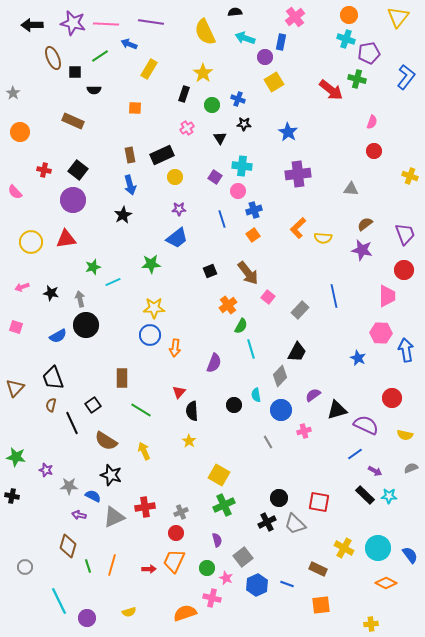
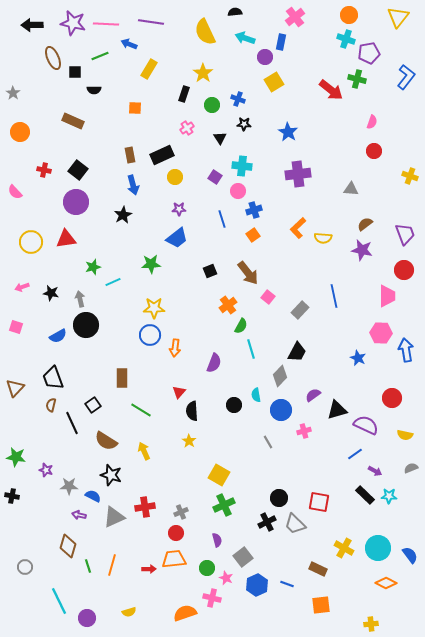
green line at (100, 56): rotated 12 degrees clockwise
blue arrow at (130, 185): moved 3 px right
purple circle at (73, 200): moved 3 px right, 2 px down
orange trapezoid at (174, 561): moved 2 px up; rotated 60 degrees clockwise
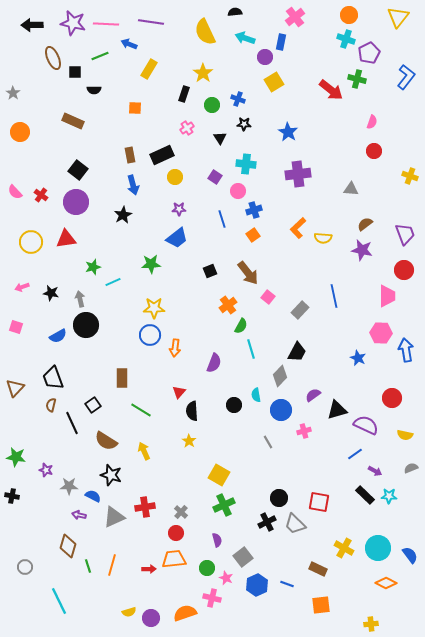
purple pentagon at (369, 53): rotated 15 degrees counterclockwise
cyan cross at (242, 166): moved 4 px right, 2 px up
red cross at (44, 170): moved 3 px left, 25 px down; rotated 24 degrees clockwise
gray cross at (181, 512): rotated 24 degrees counterclockwise
purple circle at (87, 618): moved 64 px right
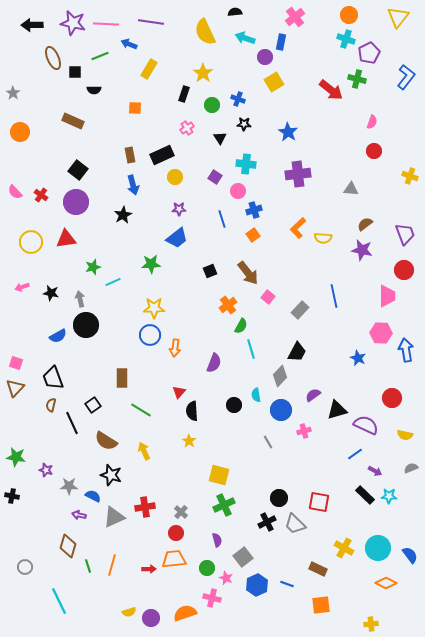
pink square at (16, 327): moved 36 px down
yellow square at (219, 475): rotated 15 degrees counterclockwise
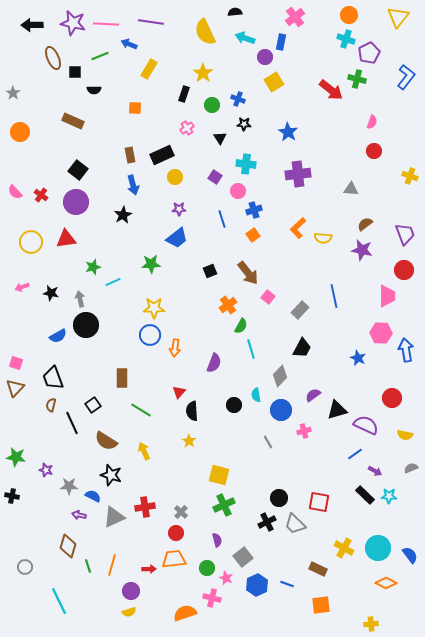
black trapezoid at (297, 352): moved 5 px right, 4 px up
purple circle at (151, 618): moved 20 px left, 27 px up
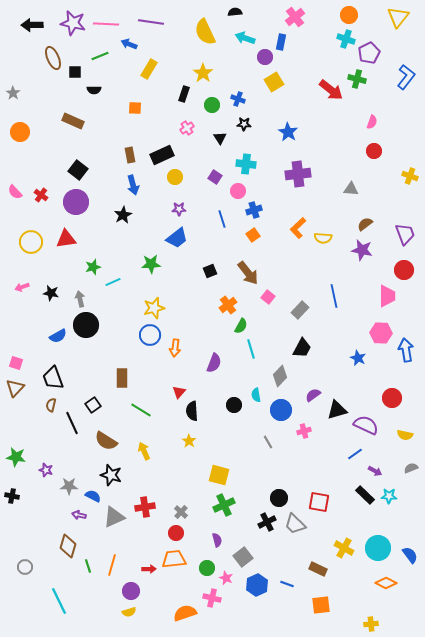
yellow star at (154, 308): rotated 15 degrees counterclockwise
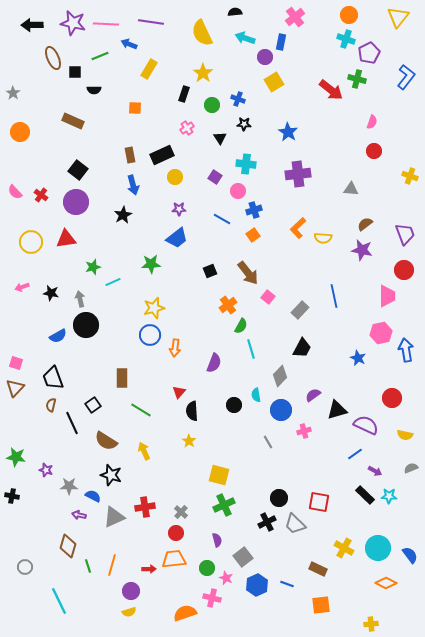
yellow semicircle at (205, 32): moved 3 px left, 1 px down
blue line at (222, 219): rotated 42 degrees counterclockwise
pink hexagon at (381, 333): rotated 15 degrees counterclockwise
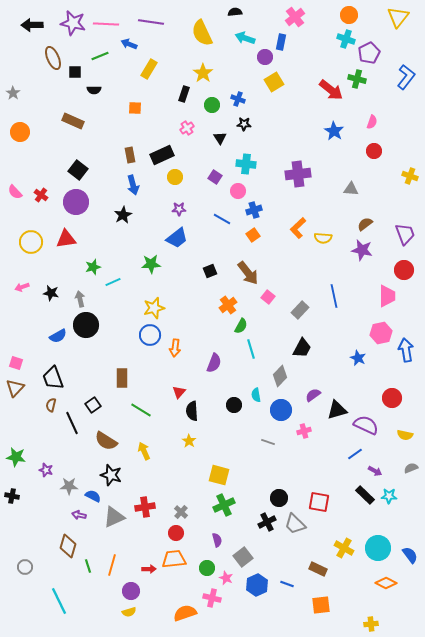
blue star at (288, 132): moved 46 px right, 1 px up
gray line at (268, 442): rotated 40 degrees counterclockwise
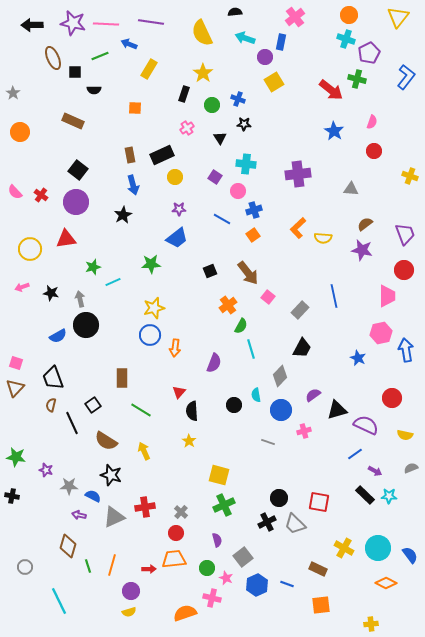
yellow circle at (31, 242): moved 1 px left, 7 px down
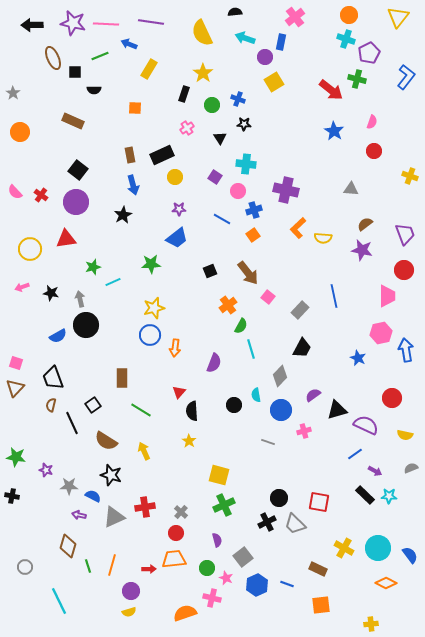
purple cross at (298, 174): moved 12 px left, 16 px down; rotated 20 degrees clockwise
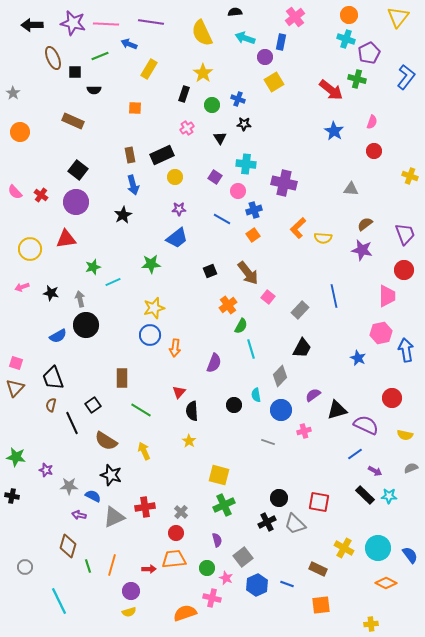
purple cross at (286, 190): moved 2 px left, 7 px up
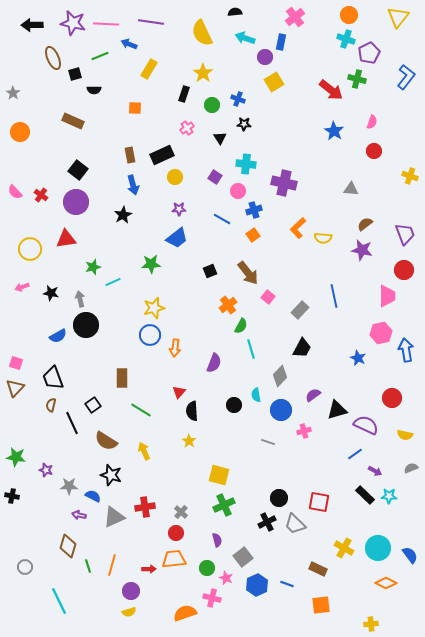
black square at (75, 72): moved 2 px down; rotated 16 degrees counterclockwise
